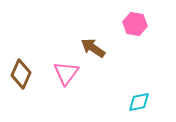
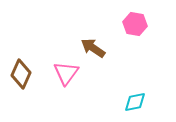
cyan diamond: moved 4 px left
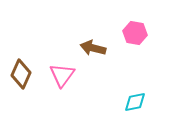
pink hexagon: moved 9 px down
brown arrow: rotated 20 degrees counterclockwise
pink triangle: moved 4 px left, 2 px down
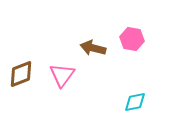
pink hexagon: moved 3 px left, 6 px down
brown diamond: rotated 44 degrees clockwise
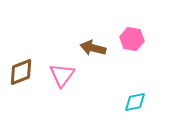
brown diamond: moved 2 px up
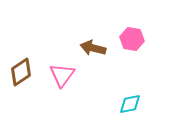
brown diamond: rotated 12 degrees counterclockwise
cyan diamond: moved 5 px left, 2 px down
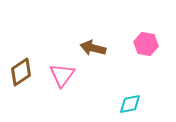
pink hexagon: moved 14 px right, 5 px down
